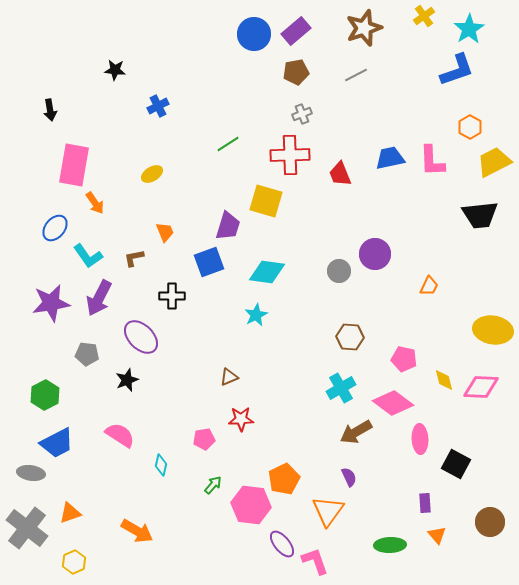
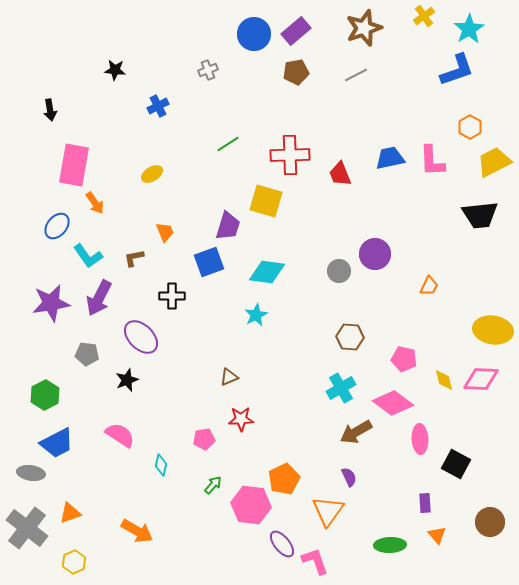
gray cross at (302, 114): moved 94 px left, 44 px up
blue ellipse at (55, 228): moved 2 px right, 2 px up
pink diamond at (481, 387): moved 8 px up
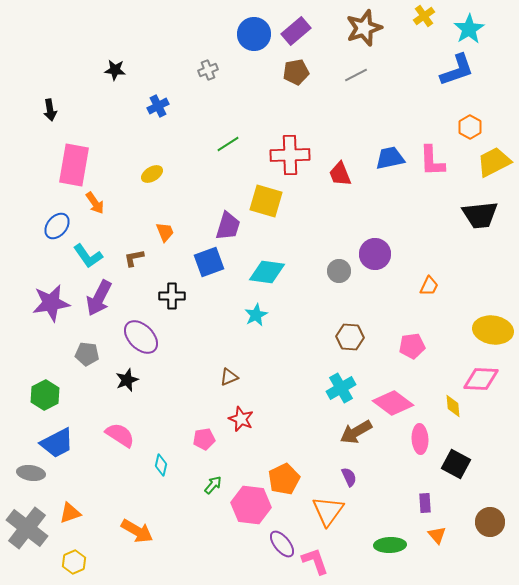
pink pentagon at (404, 359): moved 8 px right, 13 px up; rotated 20 degrees counterclockwise
yellow diamond at (444, 380): moved 9 px right, 26 px down; rotated 10 degrees clockwise
red star at (241, 419): rotated 25 degrees clockwise
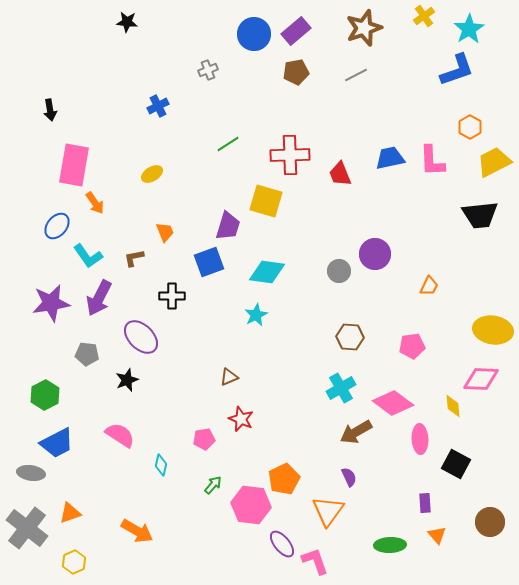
black star at (115, 70): moved 12 px right, 48 px up
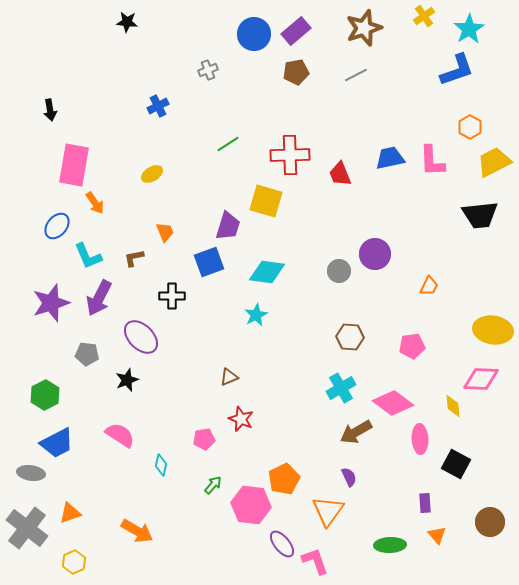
cyan L-shape at (88, 256): rotated 12 degrees clockwise
purple star at (51, 303): rotated 9 degrees counterclockwise
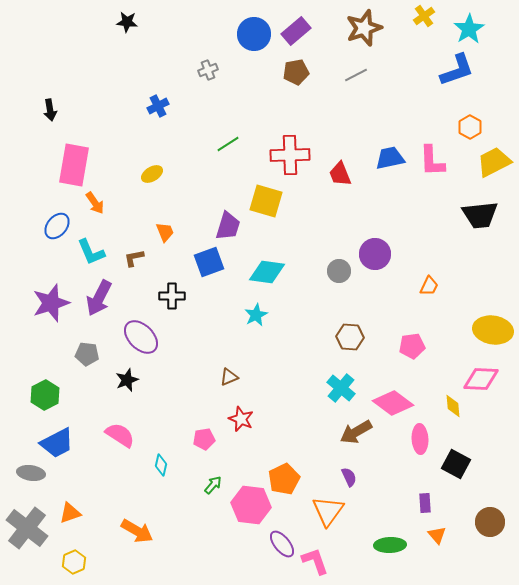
cyan L-shape at (88, 256): moved 3 px right, 4 px up
cyan cross at (341, 388): rotated 20 degrees counterclockwise
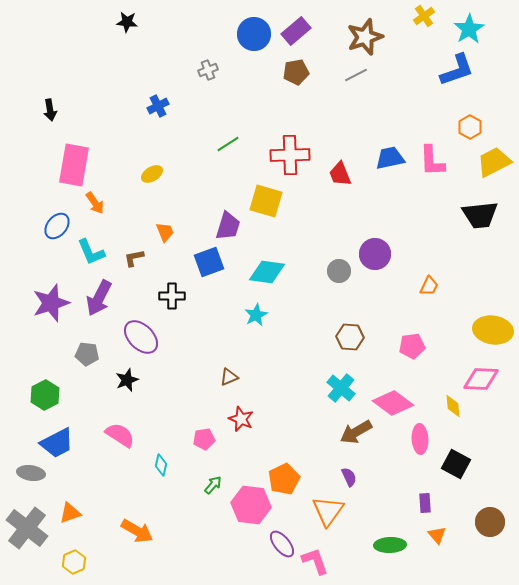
brown star at (364, 28): moved 1 px right, 9 px down
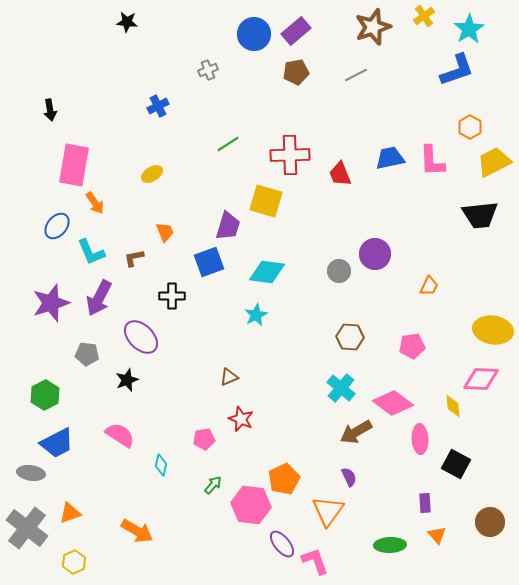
brown star at (365, 37): moved 8 px right, 10 px up
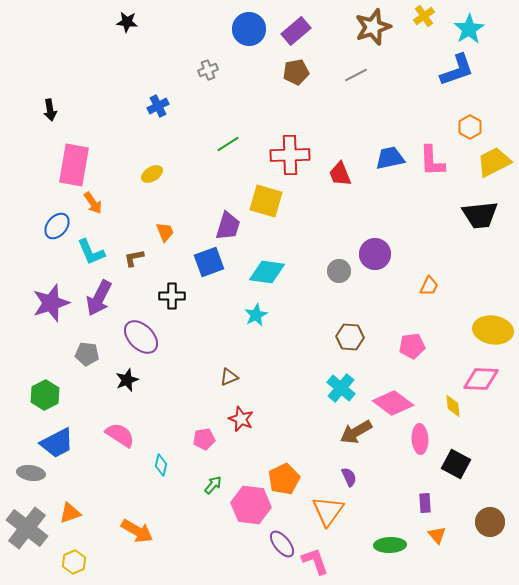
blue circle at (254, 34): moved 5 px left, 5 px up
orange arrow at (95, 203): moved 2 px left
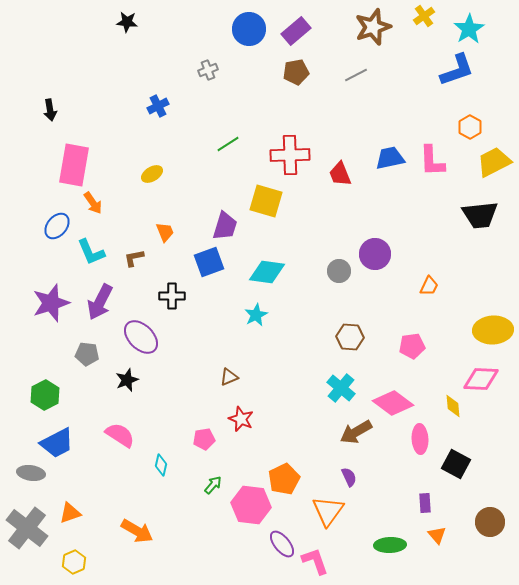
purple trapezoid at (228, 226): moved 3 px left
purple arrow at (99, 298): moved 1 px right, 4 px down
yellow ellipse at (493, 330): rotated 12 degrees counterclockwise
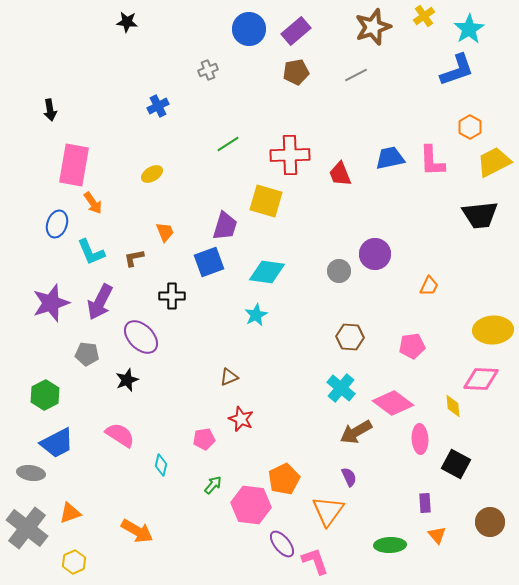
blue ellipse at (57, 226): moved 2 px up; rotated 20 degrees counterclockwise
